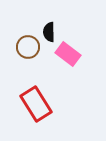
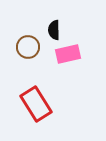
black semicircle: moved 5 px right, 2 px up
pink rectangle: rotated 50 degrees counterclockwise
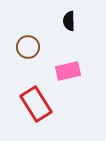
black semicircle: moved 15 px right, 9 px up
pink rectangle: moved 17 px down
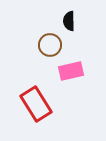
brown circle: moved 22 px right, 2 px up
pink rectangle: moved 3 px right
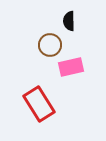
pink rectangle: moved 4 px up
red rectangle: moved 3 px right
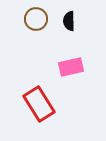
brown circle: moved 14 px left, 26 px up
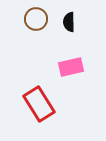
black semicircle: moved 1 px down
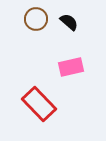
black semicircle: rotated 132 degrees clockwise
red rectangle: rotated 12 degrees counterclockwise
